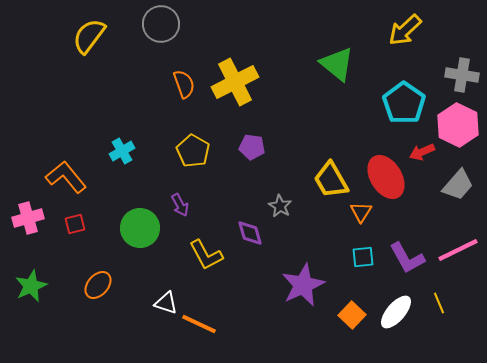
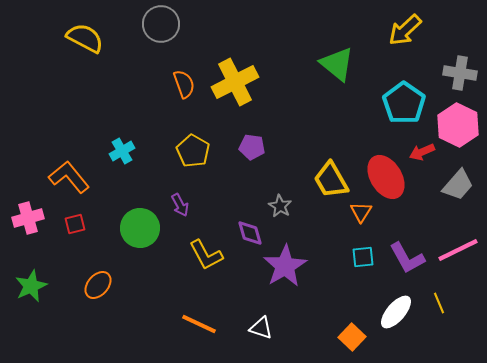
yellow semicircle: moved 4 px left, 2 px down; rotated 81 degrees clockwise
gray cross: moved 2 px left, 2 px up
orange L-shape: moved 3 px right
purple star: moved 18 px left, 19 px up; rotated 6 degrees counterclockwise
white triangle: moved 95 px right, 25 px down
orange square: moved 22 px down
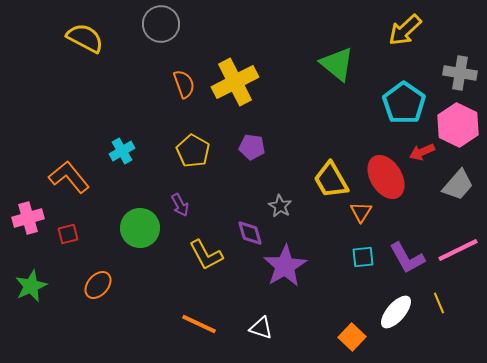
red square: moved 7 px left, 10 px down
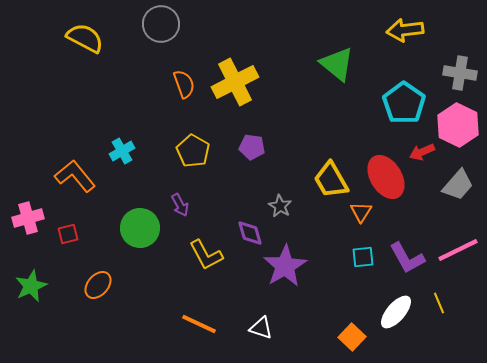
yellow arrow: rotated 36 degrees clockwise
orange L-shape: moved 6 px right, 1 px up
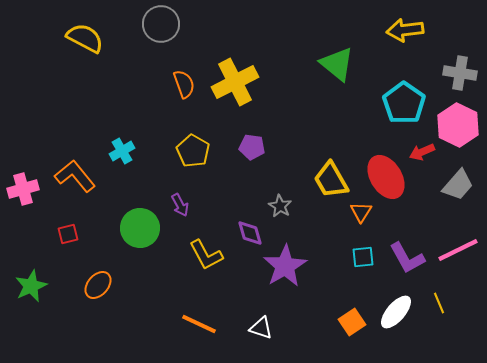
pink cross: moved 5 px left, 29 px up
orange square: moved 15 px up; rotated 12 degrees clockwise
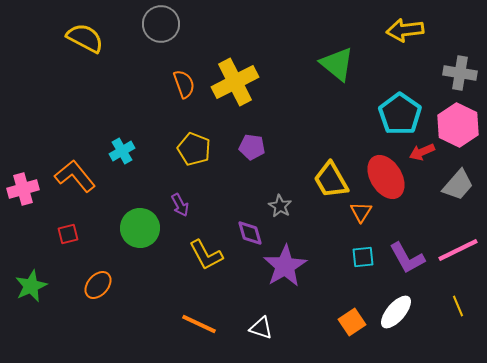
cyan pentagon: moved 4 px left, 11 px down
yellow pentagon: moved 1 px right, 2 px up; rotated 8 degrees counterclockwise
yellow line: moved 19 px right, 3 px down
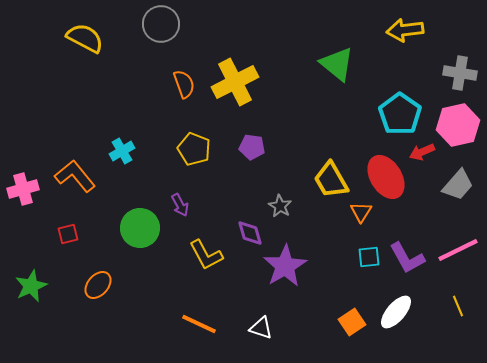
pink hexagon: rotated 21 degrees clockwise
cyan square: moved 6 px right
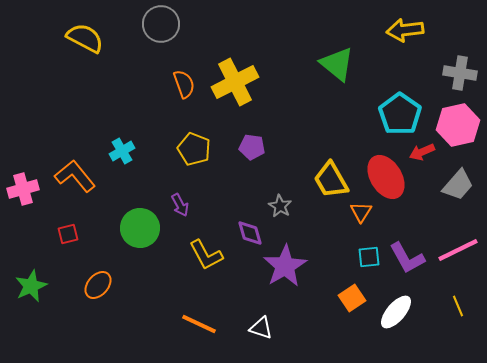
orange square: moved 24 px up
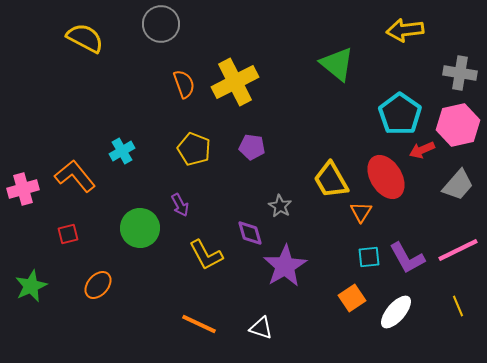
red arrow: moved 2 px up
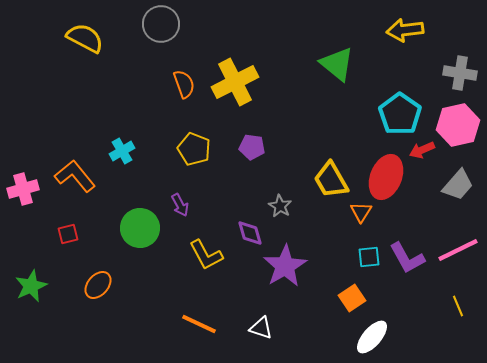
red ellipse: rotated 54 degrees clockwise
white ellipse: moved 24 px left, 25 px down
